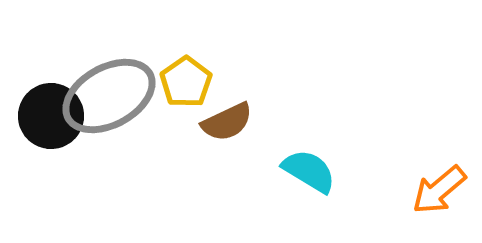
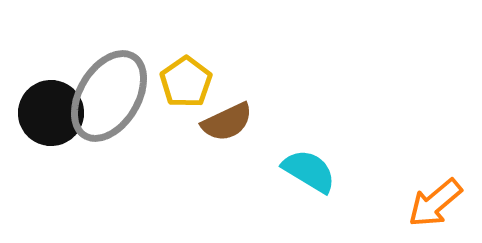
gray ellipse: rotated 30 degrees counterclockwise
black circle: moved 3 px up
orange arrow: moved 4 px left, 13 px down
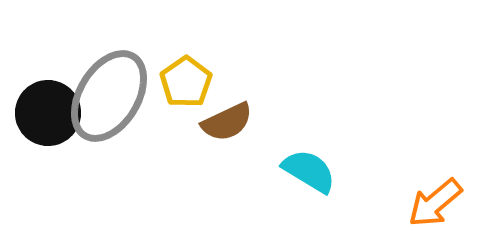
black circle: moved 3 px left
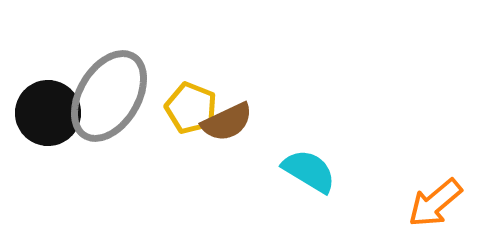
yellow pentagon: moved 5 px right, 26 px down; rotated 15 degrees counterclockwise
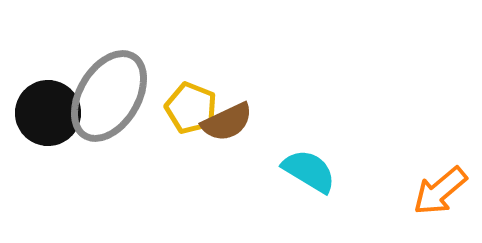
orange arrow: moved 5 px right, 12 px up
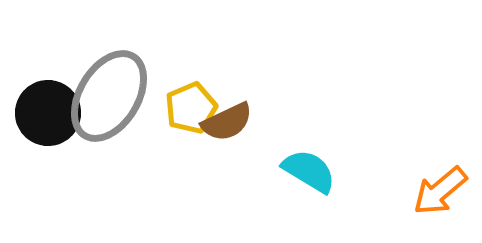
yellow pentagon: rotated 27 degrees clockwise
